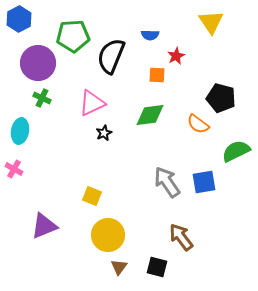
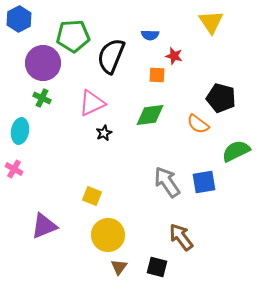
red star: moved 2 px left; rotated 30 degrees counterclockwise
purple circle: moved 5 px right
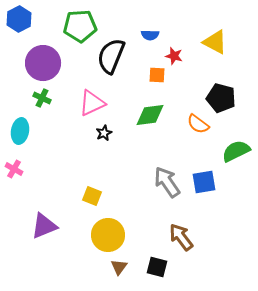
yellow triangle: moved 4 px right, 20 px down; rotated 28 degrees counterclockwise
green pentagon: moved 7 px right, 10 px up
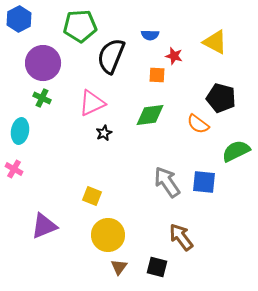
blue square: rotated 15 degrees clockwise
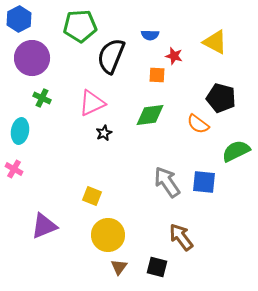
purple circle: moved 11 px left, 5 px up
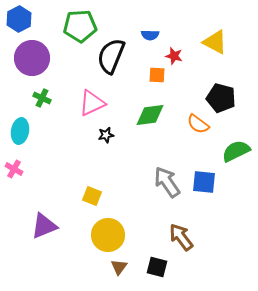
black star: moved 2 px right, 2 px down; rotated 14 degrees clockwise
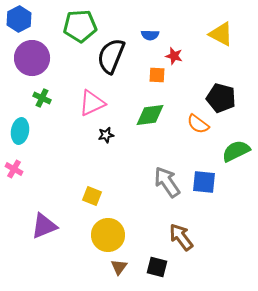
yellow triangle: moved 6 px right, 8 px up
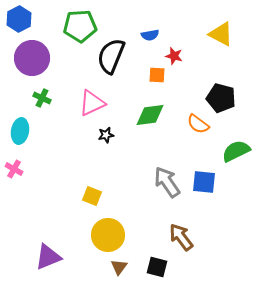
blue semicircle: rotated 12 degrees counterclockwise
purple triangle: moved 4 px right, 31 px down
